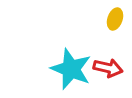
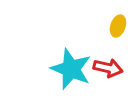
yellow ellipse: moved 3 px right, 7 px down
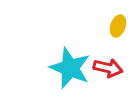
cyan star: moved 1 px left, 1 px up
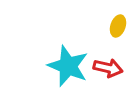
cyan star: moved 2 px left, 2 px up
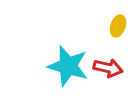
cyan star: rotated 6 degrees counterclockwise
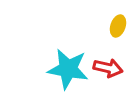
cyan star: moved 3 px down; rotated 6 degrees counterclockwise
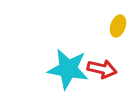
red arrow: moved 6 px left, 1 px down
